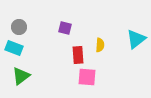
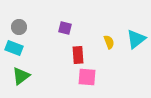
yellow semicircle: moved 9 px right, 3 px up; rotated 24 degrees counterclockwise
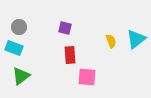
yellow semicircle: moved 2 px right, 1 px up
red rectangle: moved 8 px left
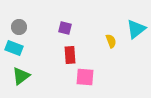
cyan triangle: moved 10 px up
pink square: moved 2 px left
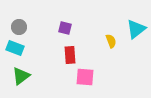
cyan rectangle: moved 1 px right
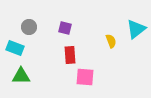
gray circle: moved 10 px right
green triangle: rotated 36 degrees clockwise
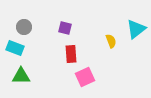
gray circle: moved 5 px left
red rectangle: moved 1 px right, 1 px up
pink square: rotated 30 degrees counterclockwise
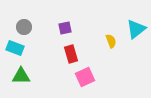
purple square: rotated 24 degrees counterclockwise
red rectangle: rotated 12 degrees counterclockwise
